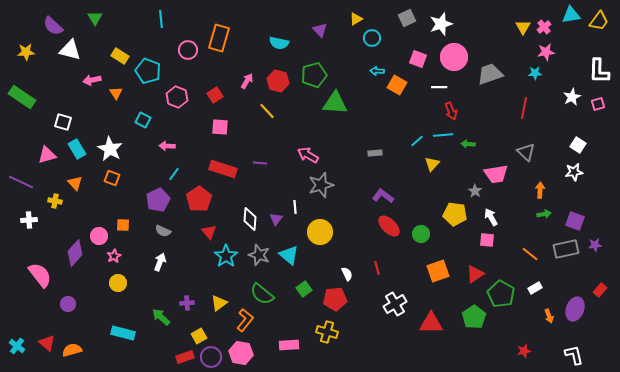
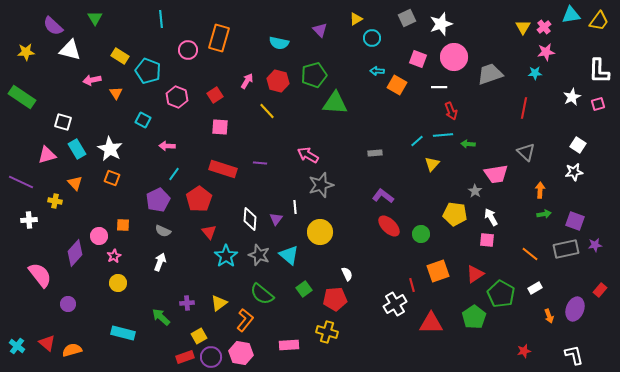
red line at (377, 268): moved 35 px right, 17 px down
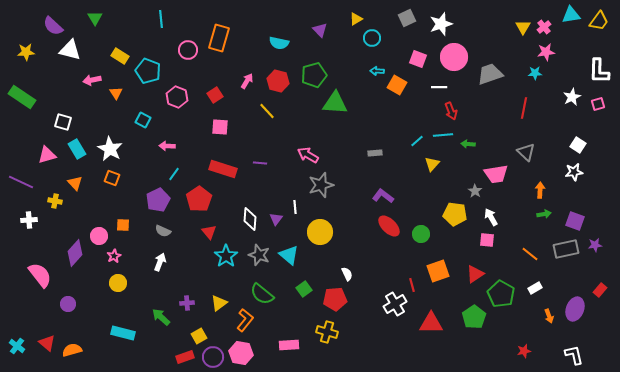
purple circle at (211, 357): moved 2 px right
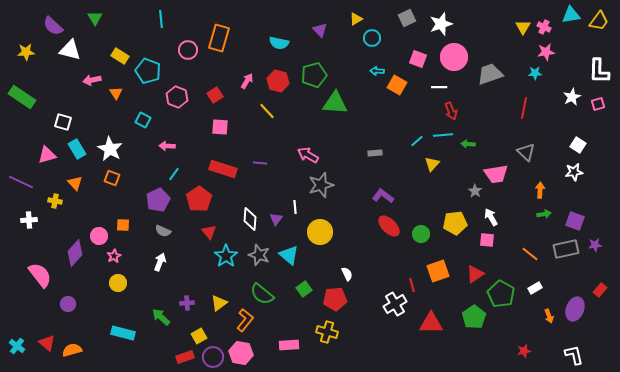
pink cross at (544, 27): rotated 24 degrees counterclockwise
yellow pentagon at (455, 214): moved 9 px down; rotated 15 degrees counterclockwise
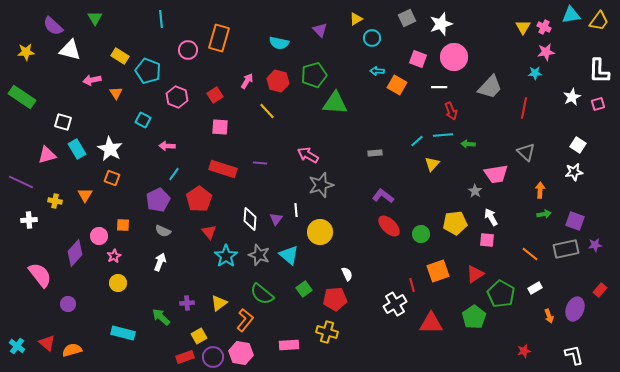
gray trapezoid at (490, 74): moved 13 px down; rotated 152 degrees clockwise
orange triangle at (75, 183): moved 10 px right, 12 px down; rotated 14 degrees clockwise
white line at (295, 207): moved 1 px right, 3 px down
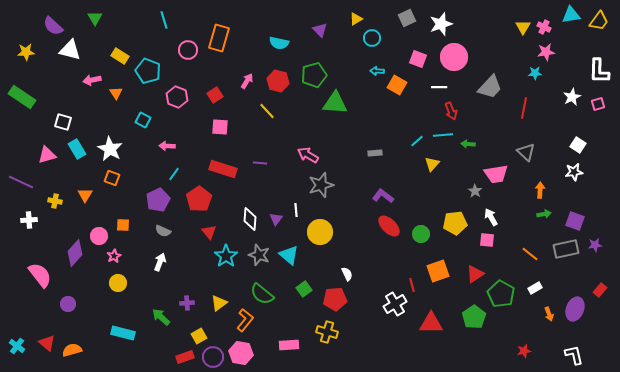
cyan line at (161, 19): moved 3 px right, 1 px down; rotated 12 degrees counterclockwise
orange arrow at (549, 316): moved 2 px up
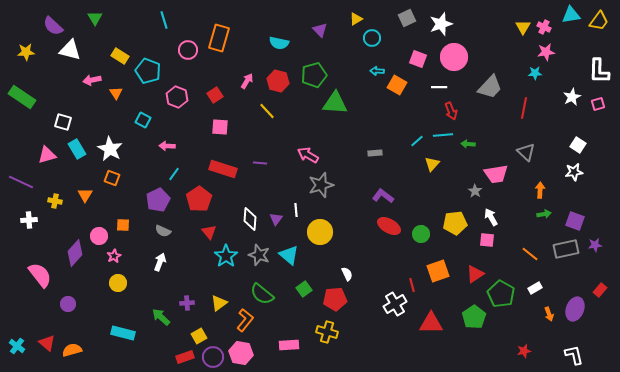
red ellipse at (389, 226): rotated 15 degrees counterclockwise
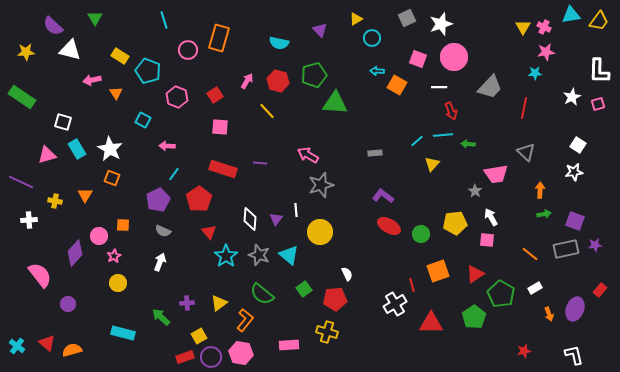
purple circle at (213, 357): moved 2 px left
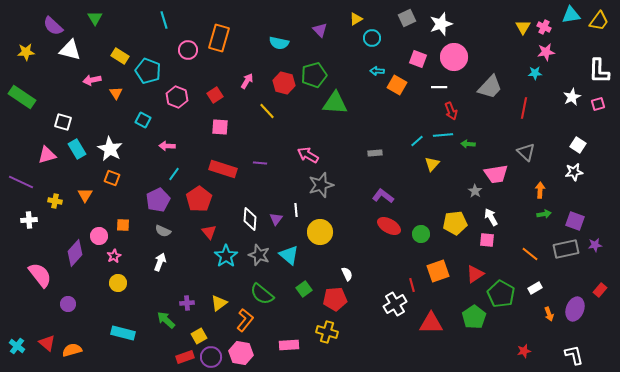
red hexagon at (278, 81): moved 6 px right, 2 px down
green arrow at (161, 317): moved 5 px right, 3 px down
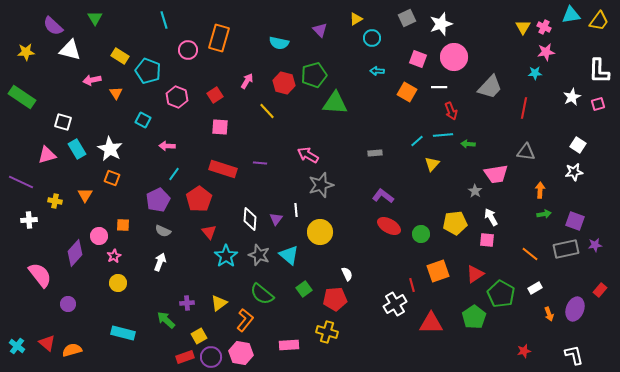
orange square at (397, 85): moved 10 px right, 7 px down
gray triangle at (526, 152): rotated 36 degrees counterclockwise
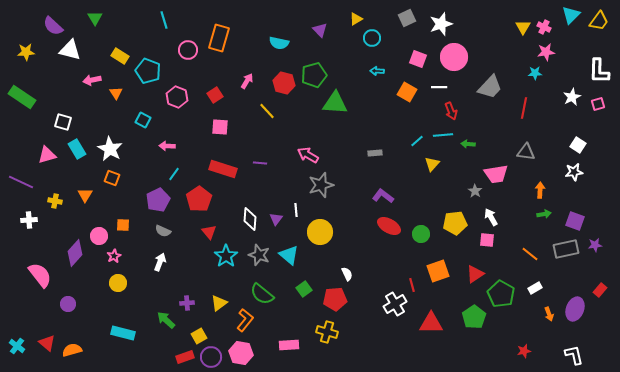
cyan triangle at (571, 15): rotated 36 degrees counterclockwise
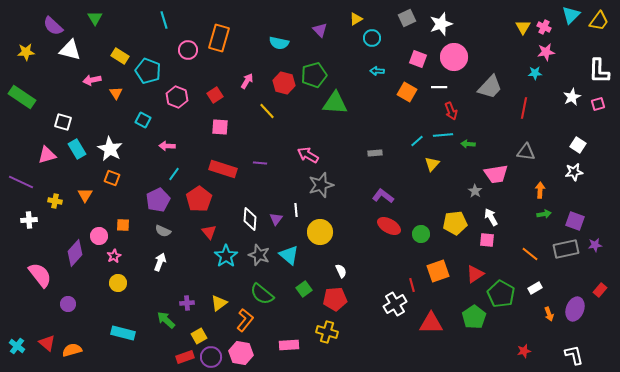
white semicircle at (347, 274): moved 6 px left, 3 px up
